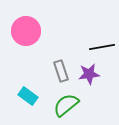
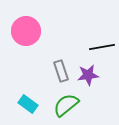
purple star: moved 1 px left, 1 px down
cyan rectangle: moved 8 px down
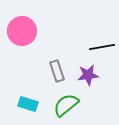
pink circle: moved 4 px left
gray rectangle: moved 4 px left
cyan rectangle: rotated 18 degrees counterclockwise
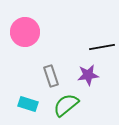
pink circle: moved 3 px right, 1 px down
gray rectangle: moved 6 px left, 5 px down
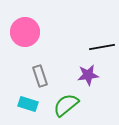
gray rectangle: moved 11 px left
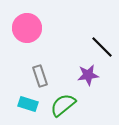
pink circle: moved 2 px right, 4 px up
black line: rotated 55 degrees clockwise
green semicircle: moved 3 px left
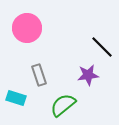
gray rectangle: moved 1 px left, 1 px up
cyan rectangle: moved 12 px left, 6 px up
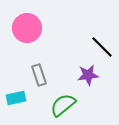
cyan rectangle: rotated 30 degrees counterclockwise
